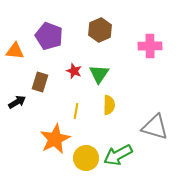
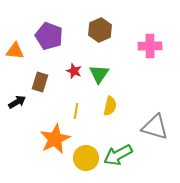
yellow semicircle: moved 1 px right, 1 px down; rotated 12 degrees clockwise
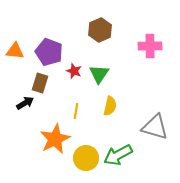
purple pentagon: moved 16 px down
brown rectangle: moved 1 px down
black arrow: moved 8 px right, 1 px down
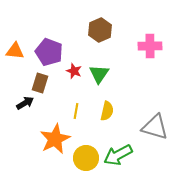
yellow semicircle: moved 3 px left, 5 px down
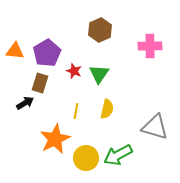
purple pentagon: moved 2 px left, 1 px down; rotated 20 degrees clockwise
yellow semicircle: moved 2 px up
